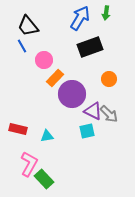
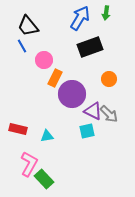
orange rectangle: rotated 18 degrees counterclockwise
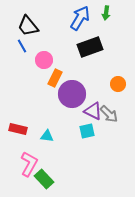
orange circle: moved 9 px right, 5 px down
cyan triangle: rotated 16 degrees clockwise
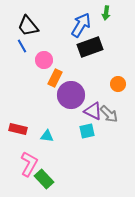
blue arrow: moved 1 px right, 7 px down
purple circle: moved 1 px left, 1 px down
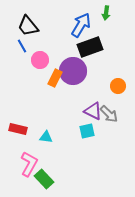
pink circle: moved 4 px left
orange circle: moved 2 px down
purple circle: moved 2 px right, 24 px up
cyan triangle: moved 1 px left, 1 px down
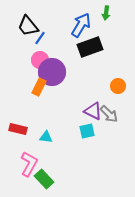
blue line: moved 18 px right, 8 px up; rotated 64 degrees clockwise
purple circle: moved 21 px left, 1 px down
orange rectangle: moved 16 px left, 9 px down
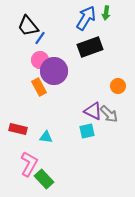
blue arrow: moved 5 px right, 7 px up
purple circle: moved 2 px right, 1 px up
orange rectangle: rotated 54 degrees counterclockwise
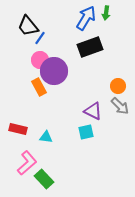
gray arrow: moved 11 px right, 8 px up
cyan square: moved 1 px left, 1 px down
pink L-shape: moved 2 px left, 1 px up; rotated 20 degrees clockwise
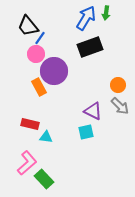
pink circle: moved 4 px left, 6 px up
orange circle: moved 1 px up
red rectangle: moved 12 px right, 5 px up
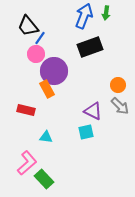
blue arrow: moved 2 px left, 2 px up; rotated 10 degrees counterclockwise
orange rectangle: moved 8 px right, 2 px down
red rectangle: moved 4 px left, 14 px up
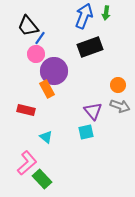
gray arrow: rotated 24 degrees counterclockwise
purple triangle: rotated 24 degrees clockwise
cyan triangle: rotated 32 degrees clockwise
green rectangle: moved 2 px left
